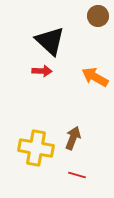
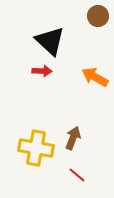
red line: rotated 24 degrees clockwise
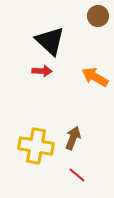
yellow cross: moved 2 px up
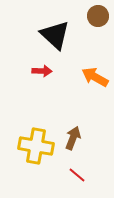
black triangle: moved 5 px right, 6 px up
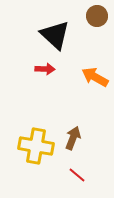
brown circle: moved 1 px left
red arrow: moved 3 px right, 2 px up
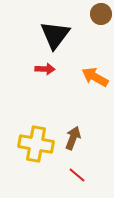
brown circle: moved 4 px right, 2 px up
black triangle: rotated 24 degrees clockwise
yellow cross: moved 2 px up
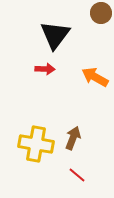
brown circle: moved 1 px up
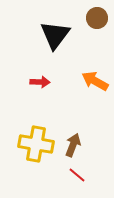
brown circle: moved 4 px left, 5 px down
red arrow: moved 5 px left, 13 px down
orange arrow: moved 4 px down
brown arrow: moved 7 px down
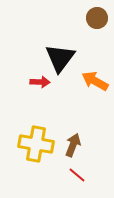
black triangle: moved 5 px right, 23 px down
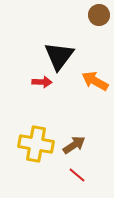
brown circle: moved 2 px right, 3 px up
black triangle: moved 1 px left, 2 px up
red arrow: moved 2 px right
brown arrow: moved 1 px right; rotated 35 degrees clockwise
